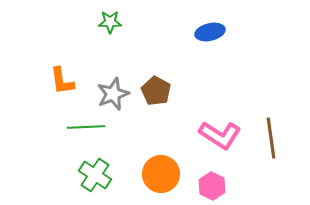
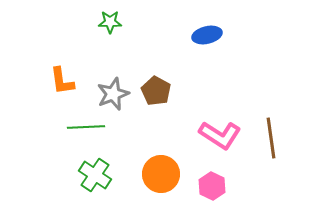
blue ellipse: moved 3 px left, 3 px down
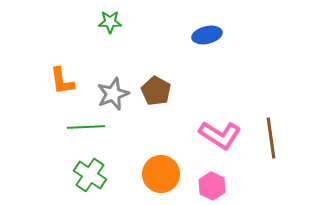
green cross: moved 5 px left
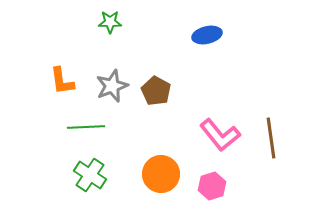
gray star: moved 1 px left, 8 px up
pink L-shape: rotated 18 degrees clockwise
pink hexagon: rotated 16 degrees clockwise
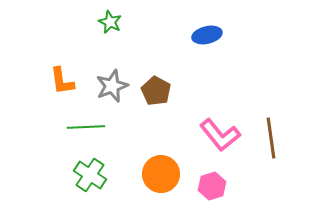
green star: rotated 25 degrees clockwise
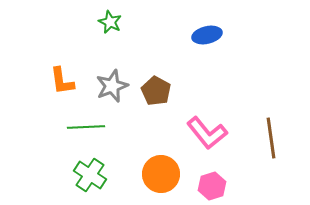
pink L-shape: moved 13 px left, 2 px up
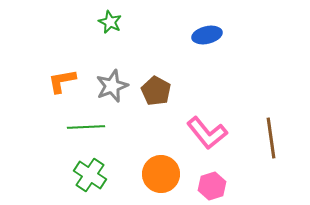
orange L-shape: rotated 88 degrees clockwise
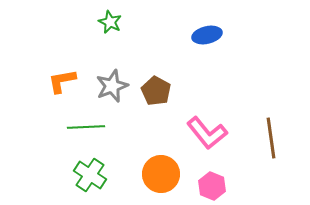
pink hexagon: rotated 20 degrees counterclockwise
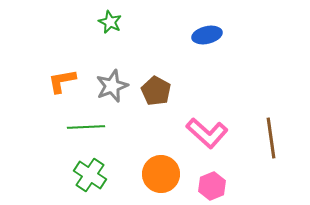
pink L-shape: rotated 9 degrees counterclockwise
pink hexagon: rotated 16 degrees clockwise
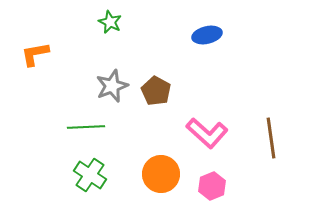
orange L-shape: moved 27 px left, 27 px up
